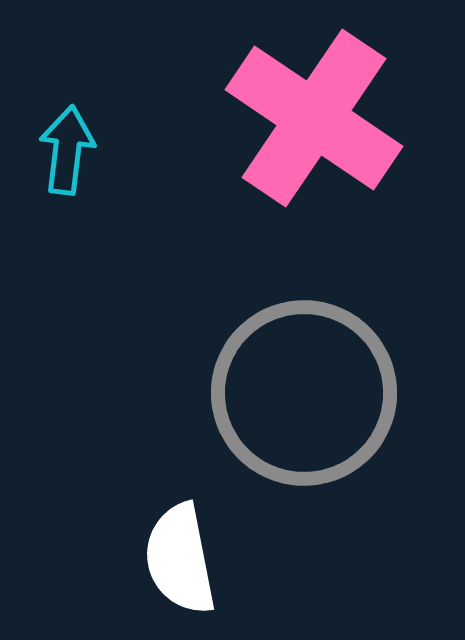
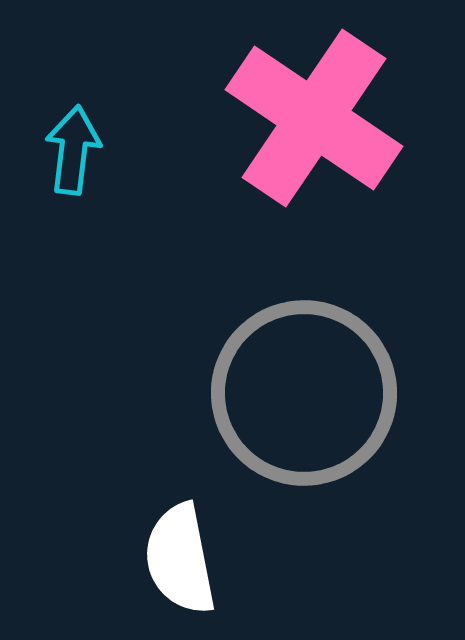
cyan arrow: moved 6 px right
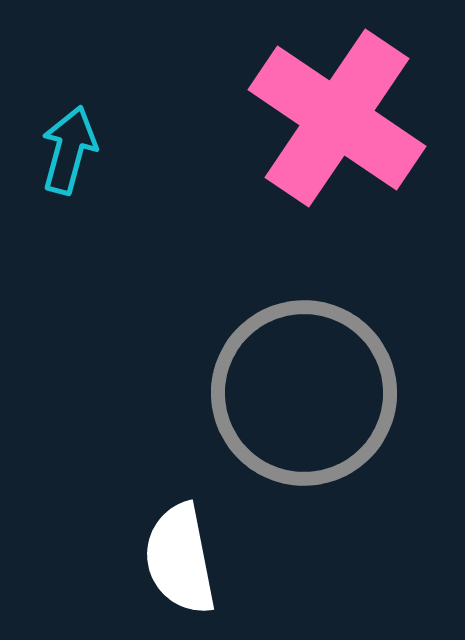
pink cross: moved 23 px right
cyan arrow: moved 4 px left; rotated 8 degrees clockwise
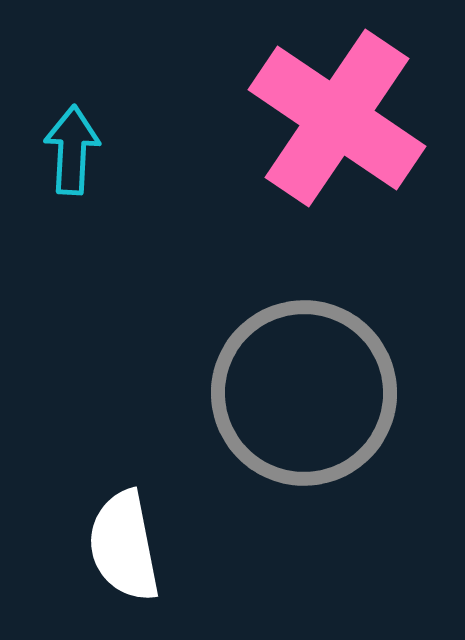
cyan arrow: moved 3 px right; rotated 12 degrees counterclockwise
white semicircle: moved 56 px left, 13 px up
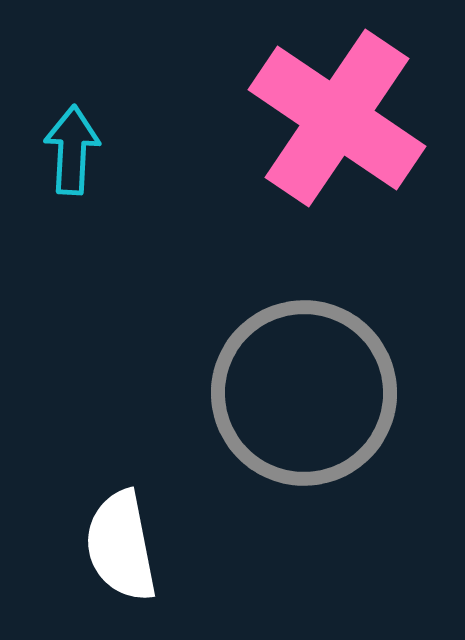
white semicircle: moved 3 px left
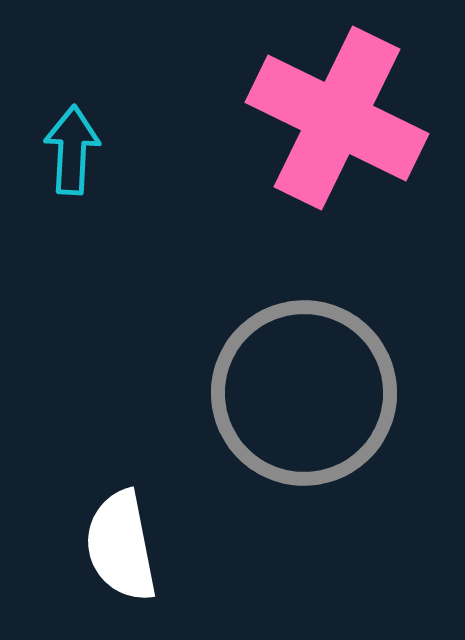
pink cross: rotated 8 degrees counterclockwise
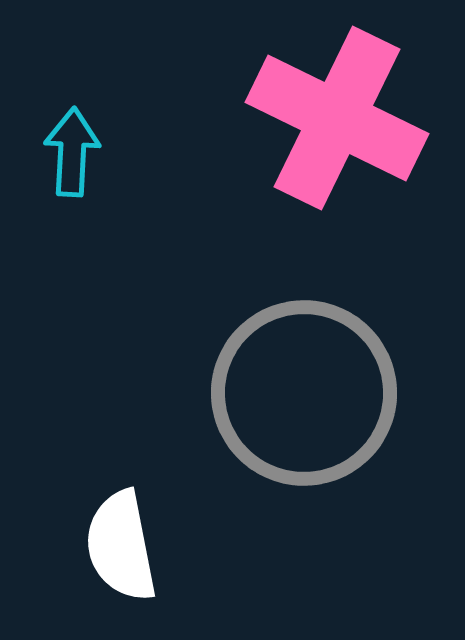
cyan arrow: moved 2 px down
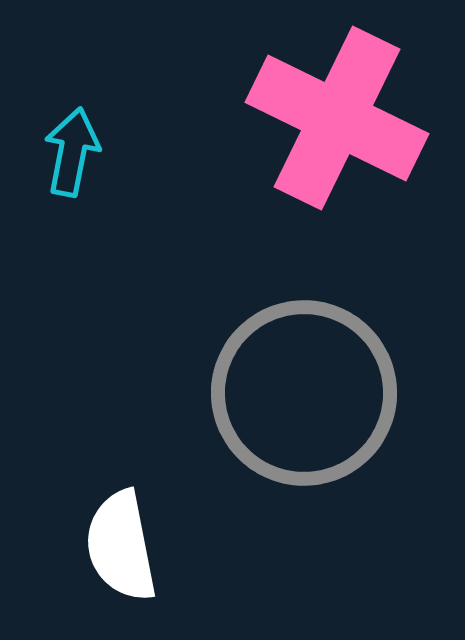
cyan arrow: rotated 8 degrees clockwise
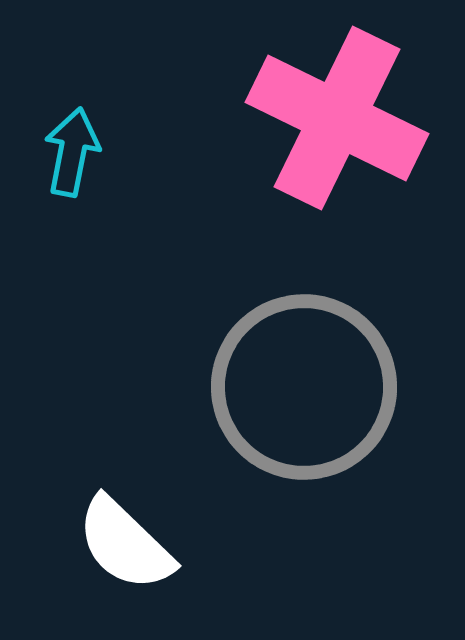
gray circle: moved 6 px up
white semicircle: moved 4 px right, 2 px up; rotated 35 degrees counterclockwise
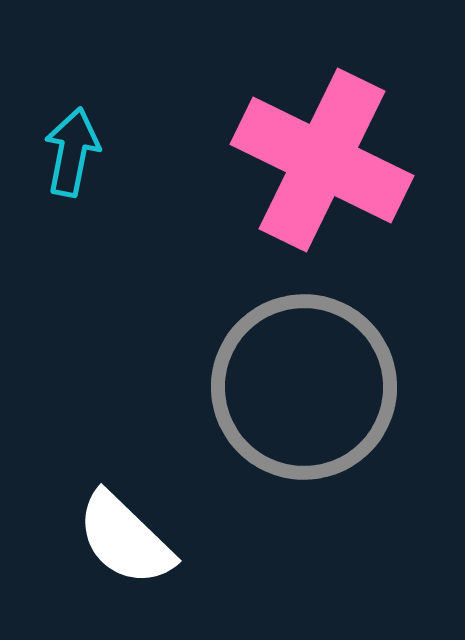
pink cross: moved 15 px left, 42 px down
white semicircle: moved 5 px up
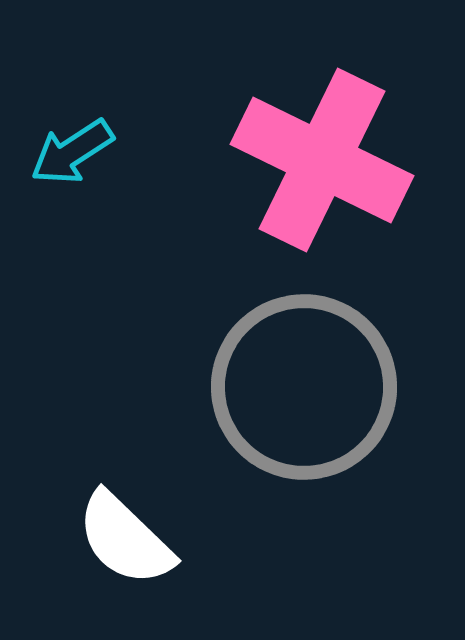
cyan arrow: rotated 134 degrees counterclockwise
